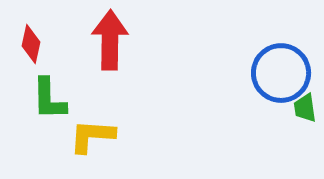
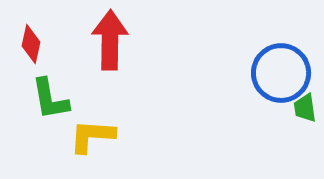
green L-shape: moved 1 px right; rotated 9 degrees counterclockwise
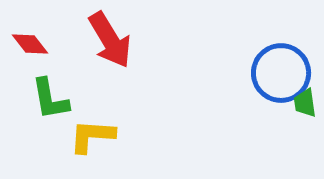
red arrow: rotated 148 degrees clockwise
red diamond: moved 1 px left; rotated 51 degrees counterclockwise
green trapezoid: moved 5 px up
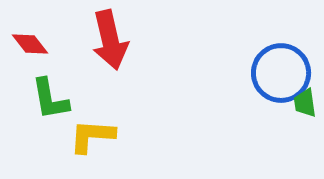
red arrow: rotated 18 degrees clockwise
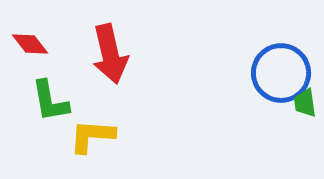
red arrow: moved 14 px down
green L-shape: moved 2 px down
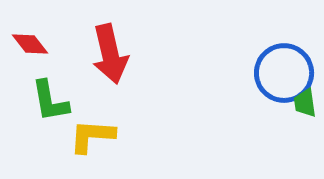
blue circle: moved 3 px right
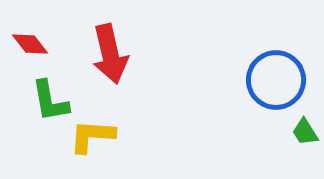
blue circle: moved 8 px left, 7 px down
green trapezoid: moved 29 px down; rotated 24 degrees counterclockwise
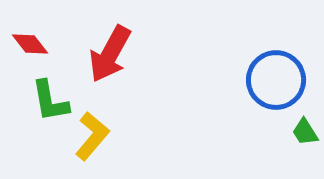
red arrow: rotated 42 degrees clockwise
yellow L-shape: rotated 126 degrees clockwise
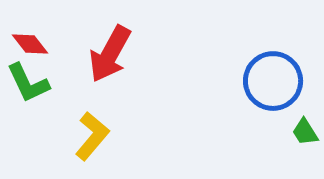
blue circle: moved 3 px left, 1 px down
green L-shape: moved 22 px left, 18 px up; rotated 15 degrees counterclockwise
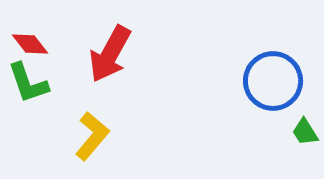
green L-shape: rotated 6 degrees clockwise
